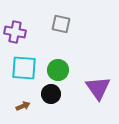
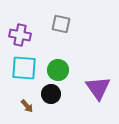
purple cross: moved 5 px right, 3 px down
brown arrow: moved 4 px right; rotated 72 degrees clockwise
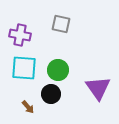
brown arrow: moved 1 px right, 1 px down
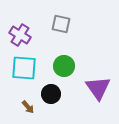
purple cross: rotated 20 degrees clockwise
green circle: moved 6 px right, 4 px up
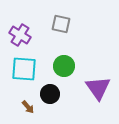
cyan square: moved 1 px down
black circle: moved 1 px left
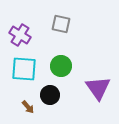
green circle: moved 3 px left
black circle: moved 1 px down
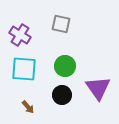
green circle: moved 4 px right
black circle: moved 12 px right
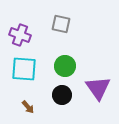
purple cross: rotated 10 degrees counterclockwise
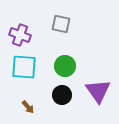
cyan square: moved 2 px up
purple triangle: moved 3 px down
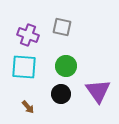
gray square: moved 1 px right, 3 px down
purple cross: moved 8 px right
green circle: moved 1 px right
black circle: moved 1 px left, 1 px up
